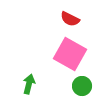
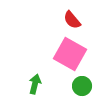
red semicircle: moved 2 px right, 1 px down; rotated 24 degrees clockwise
green arrow: moved 6 px right
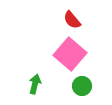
pink square: rotated 12 degrees clockwise
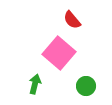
pink square: moved 11 px left, 1 px up
green circle: moved 4 px right
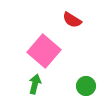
red semicircle: rotated 18 degrees counterclockwise
pink square: moved 15 px left, 2 px up
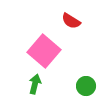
red semicircle: moved 1 px left, 1 px down
